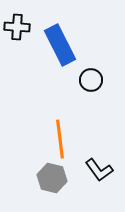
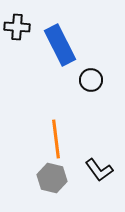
orange line: moved 4 px left
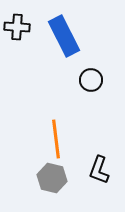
blue rectangle: moved 4 px right, 9 px up
black L-shape: rotated 56 degrees clockwise
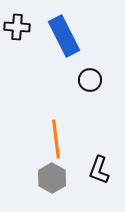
black circle: moved 1 px left
gray hexagon: rotated 16 degrees clockwise
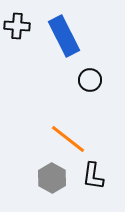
black cross: moved 1 px up
orange line: moved 12 px right; rotated 45 degrees counterclockwise
black L-shape: moved 6 px left, 6 px down; rotated 12 degrees counterclockwise
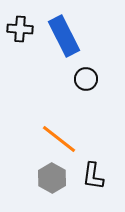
black cross: moved 3 px right, 3 px down
black circle: moved 4 px left, 1 px up
orange line: moved 9 px left
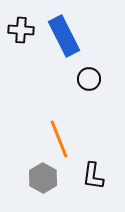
black cross: moved 1 px right, 1 px down
black circle: moved 3 px right
orange line: rotated 30 degrees clockwise
gray hexagon: moved 9 px left
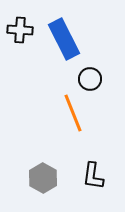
black cross: moved 1 px left
blue rectangle: moved 3 px down
black circle: moved 1 px right
orange line: moved 14 px right, 26 px up
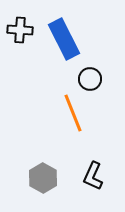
black L-shape: rotated 16 degrees clockwise
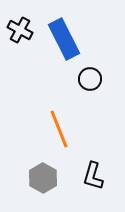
black cross: rotated 25 degrees clockwise
orange line: moved 14 px left, 16 px down
black L-shape: rotated 8 degrees counterclockwise
